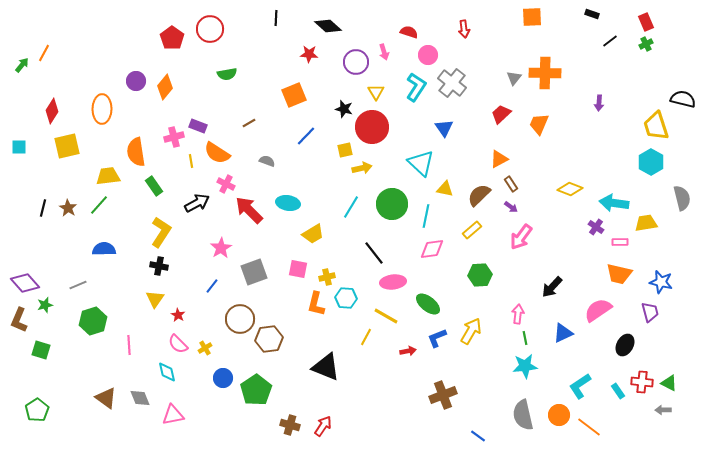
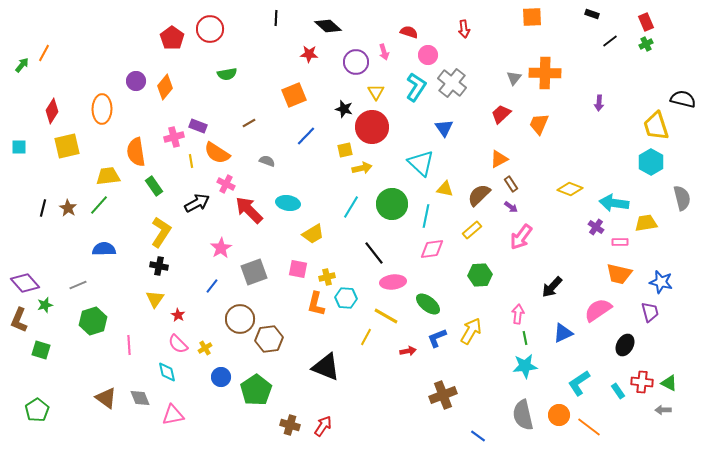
blue circle at (223, 378): moved 2 px left, 1 px up
cyan L-shape at (580, 386): moved 1 px left, 3 px up
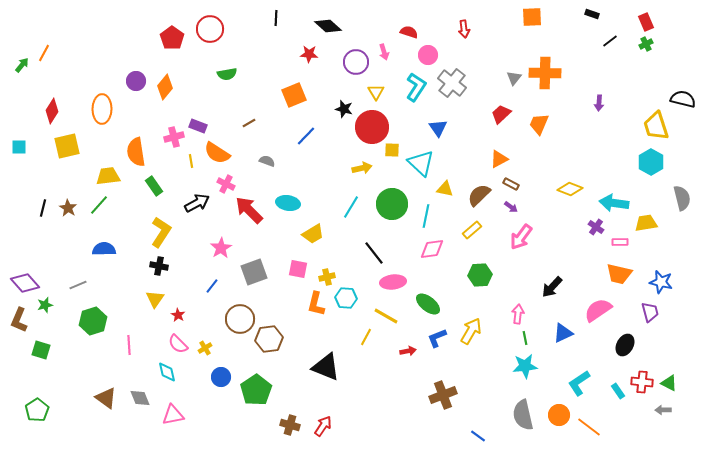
blue triangle at (444, 128): moved 6 px left
yellow square at (345, 150): moved 47 px right; rotated 14 degrees clockwise
brown rectangle at (511, 184): rotated 28 degrees counterclockwise
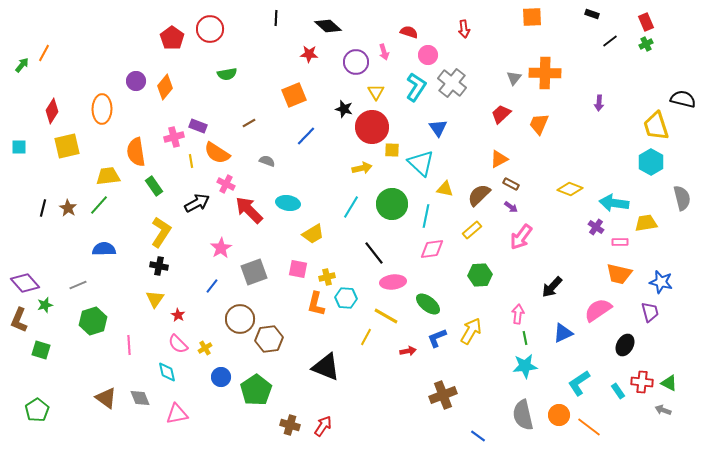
gray arrow at (663, 410): rotated 21 degrees clockwise
pink triangle at (173, 415): moved 4 px right, 1 px up
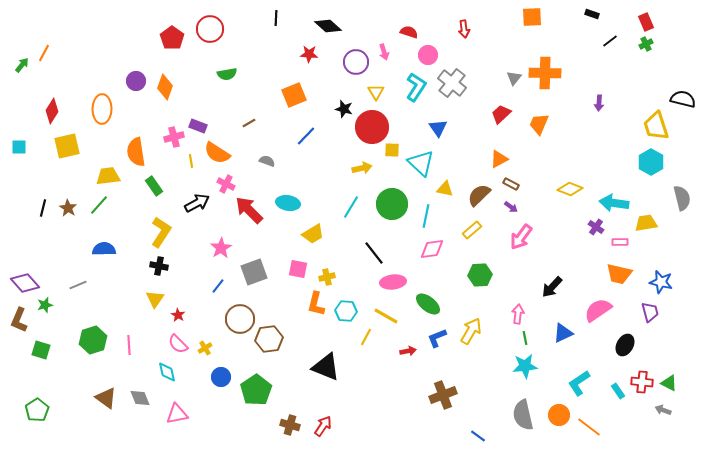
orange diamond at (165, 87): rotated 20 degrees counterclockwise
blue line at (212, 286): moved 6 px right
cyan hexagon at (346, 298): moved 13 px down
green hexagon at (93, 321): moved 19 px down
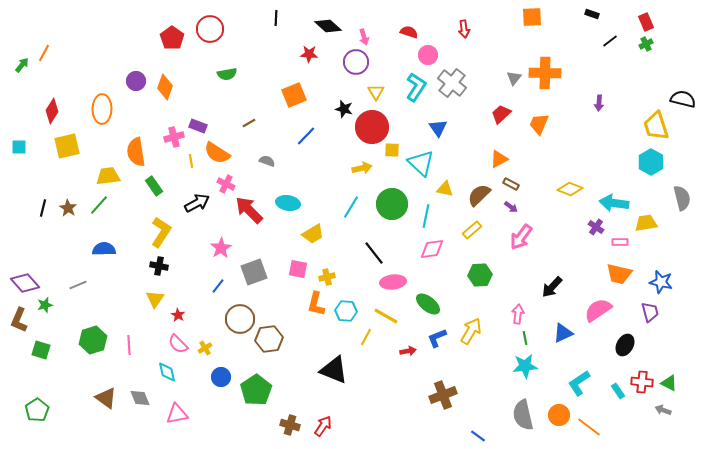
pink arrow at (384, 52): moved 20 px left, 15 px up
black triangle at (326, 367): moved 8 px right, 3 px down
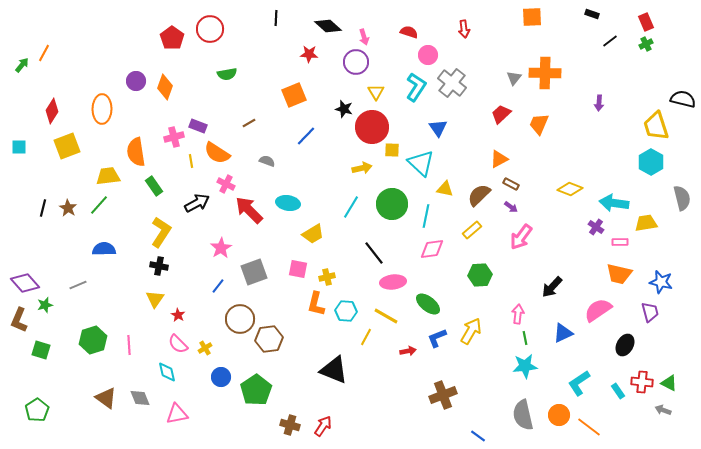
yellow square at (67, 146): rotated 8 degrees counterclockwise
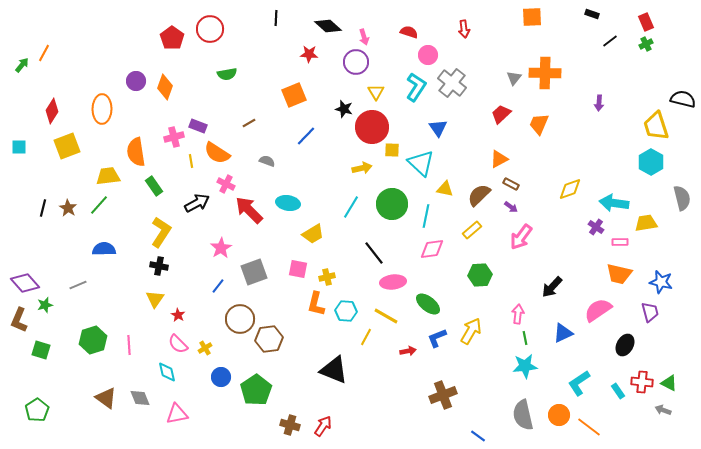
yellow diamond at (570, 189): rotated 40 degrees counterclockwise
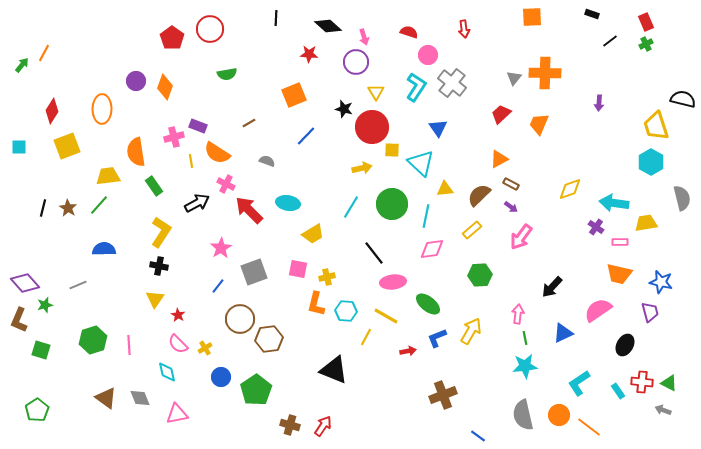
yellow triangle at (445, 189): rotated 18 degrees counterclockwise
